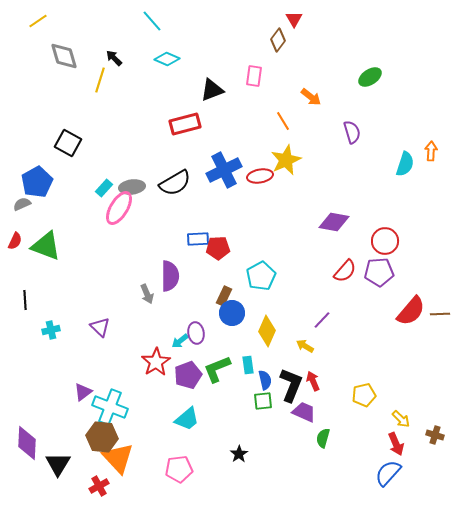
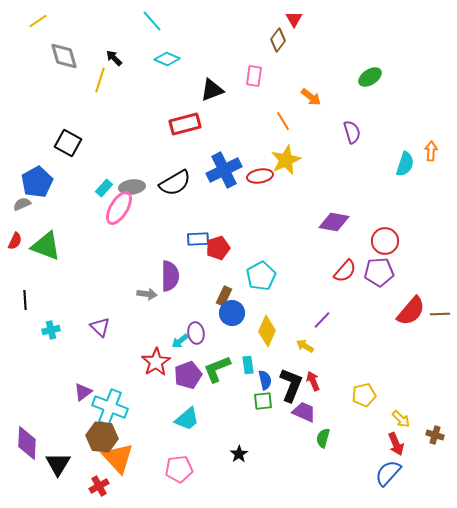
red pentagon at (218, 248): rotated 15 degrees counterclockwise
gray arrow at (147, 294): rotated 60 degrees counterclockwise
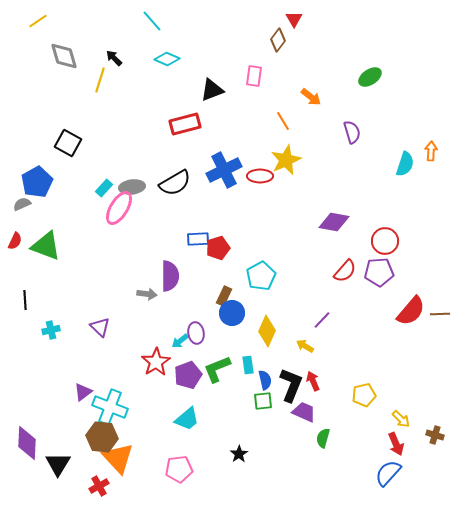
red ellipse at (260, 176): rotated 10 degrees clockwise
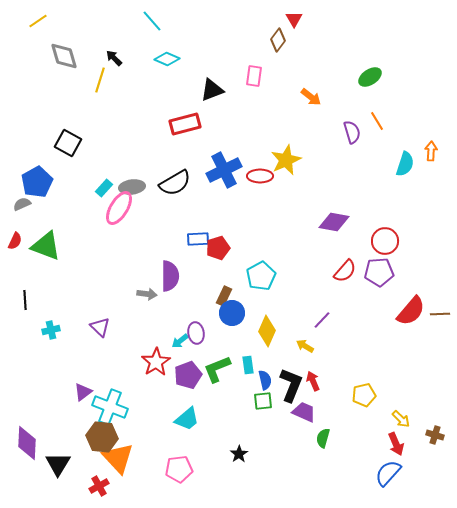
orange line at (283, 121): moved 94 px right
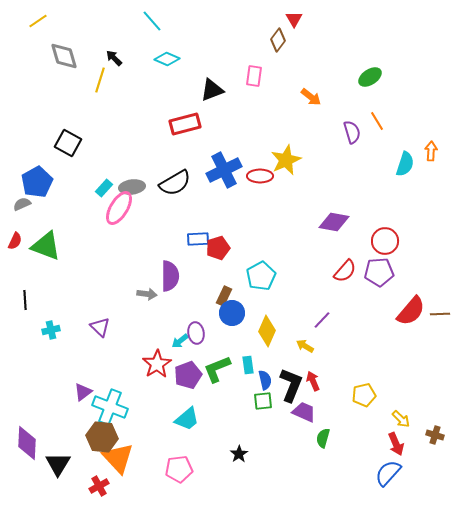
red star at (156, 362): moved 1 px right, 2 px down
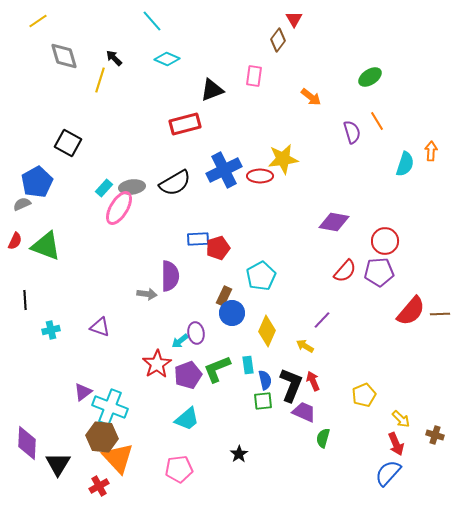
yellow star at (286, 160): moved 3 px left, 1 px up; rotated 16 degrees clockwise
purple triangle at (100, 327): rotated 25 degrees counterclockwise
yellow pentagon at (364, 395): rotated 10 degrees counterclockwise
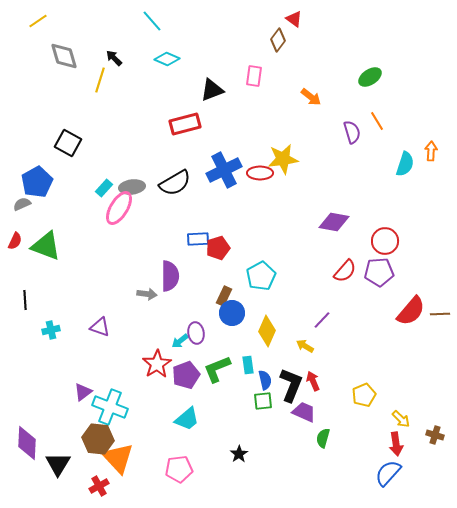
red triangle at (294, 19): rotated 24 degrees counterclockwise
red ellipse at (260, 176): moved 3 px up
purple pentagon at (188, 375): moved 2 px left
brown hexagon at (102, 437): moved 4 px left, 2 px down
red arrow at (396, 444): rotated 15 degrees clockwise
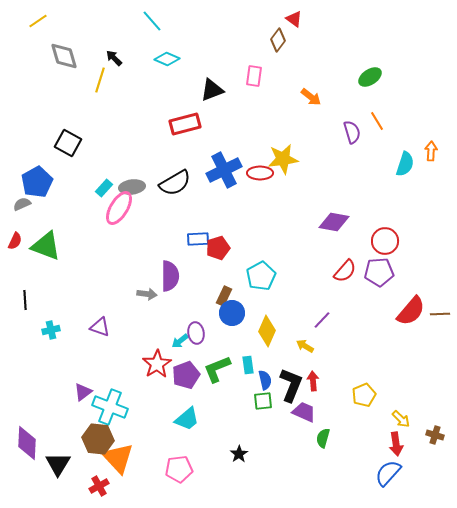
red arrow at (313, 381): rotated 18 degrees clockwise
